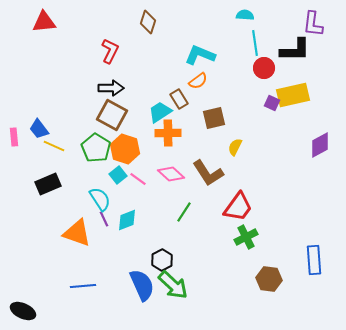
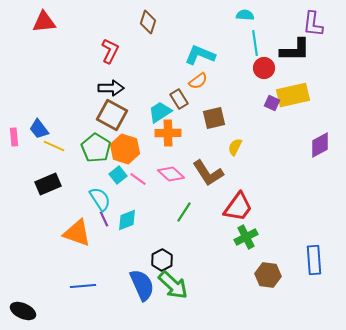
brown hexagon at (269, 279): moved 1 px left, 4 px up
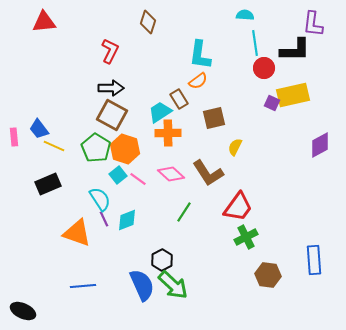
cyan L-shape at (200, 55): rotated 104 degrees counterclockwise
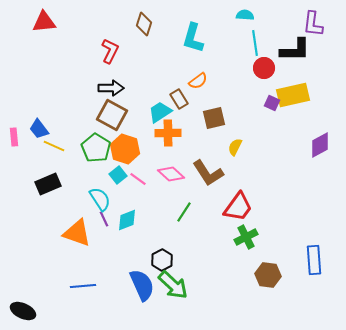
brown diamond at (148, 22): moved 4 px left, 2 px down
cyan L-shape at (200, 55): moved 7 px left, 17 px up; rotated 8 degrees clockwise
